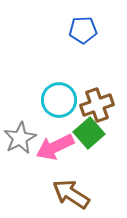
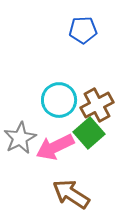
brown cross: rotated 8 degrees counterclockwise
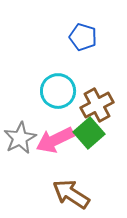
blue pentagon: moved 7 px down; rotated 20 degrees clockwise
cyan circle: moved 1 px left, 9 px up
pink arrow: moved 7 px up
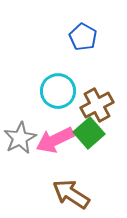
blue pentagon: rotated 12 degrees clockwise
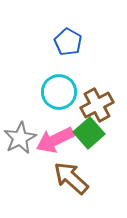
blue pentagon: moved 15 px left, 5 px down
cyan circle: moved 1 px right, 1 px down
brown arrow: moved 16 px up; rotated 9 degrees clockwise
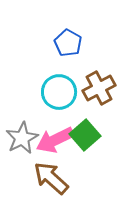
blue pentagon: moved 1 px down
brown cross: moved 2 px right, 17 px up
green square: moved 4 px left, 2 px down
gray star: moved 2 px right
brown arrow: moved 20 px left
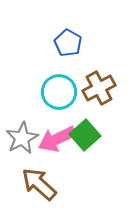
pink arrow: moved 2 px right, 1 px up
brown arrow: moved 12 px left, 6 px down
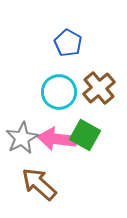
brown cross: rotated 12 degrees counterclockwise
green square: rotated 20 degrees counterclockwise
pink arrow: rotated 33 degrees clockwise
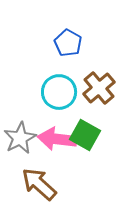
gray star: moved 2 px left
